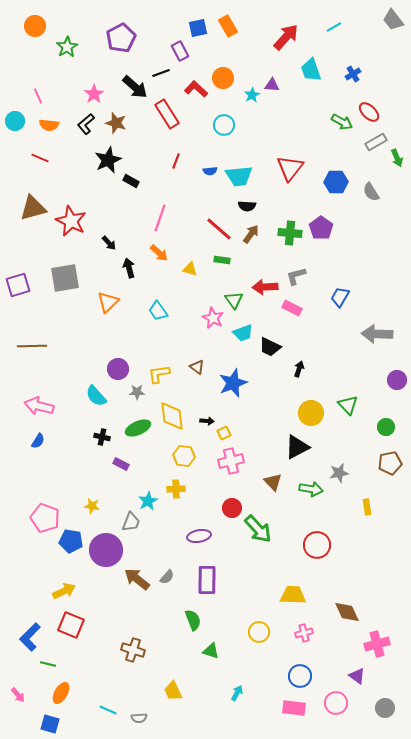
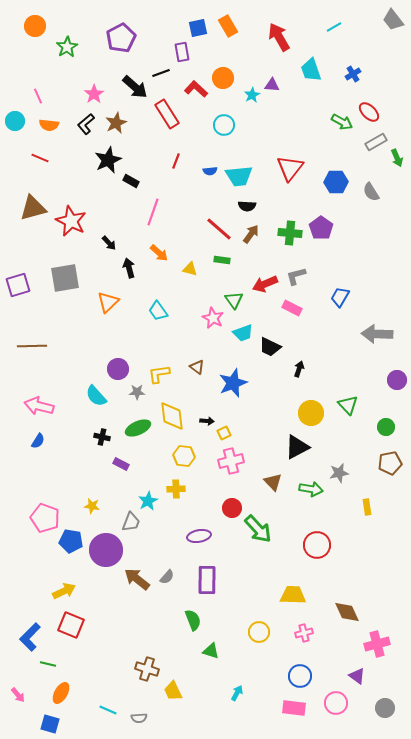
red arrow at (286, 37): moved 7 px left; rotated 72 degrees counterclockwise
purple rectangle at (180, 51): moved 2 px right, 1 px down; rotated 18 degrees clockwise
brown star at (116, 123): rotated 30 degrees clockwise
pink line at (160, 218): moved 7 px left, 6 px up
red arrow at (265, 287): moved 3 px up; rotated 20 degrees counterclockwise
brown cross at (133, 650): moved 14 px right, 19 px down
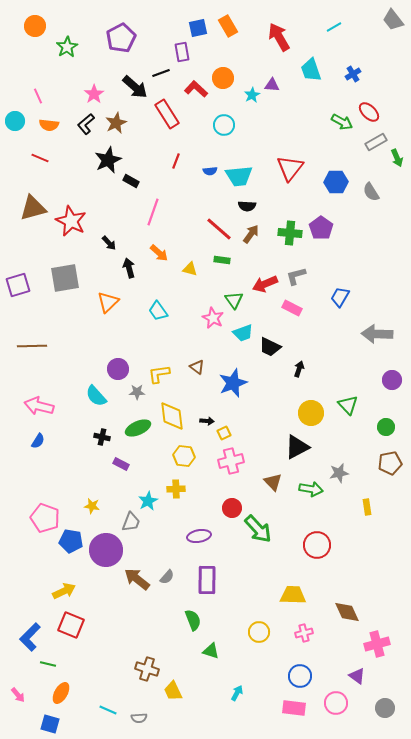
purple circle at (397, 380): moved 5 px left
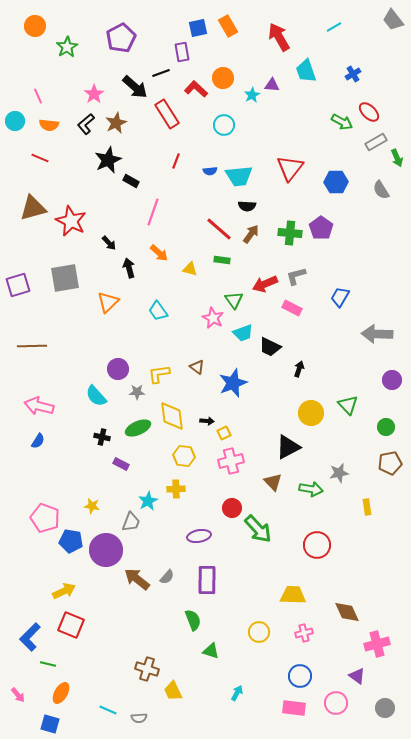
cyan trapezoid at (311, 70): moved 5 px left, 1 px down
gray semicircle at (371, 192): moved 10 px right, 2 px up
black triangle at (297, 447): moved 9 px left
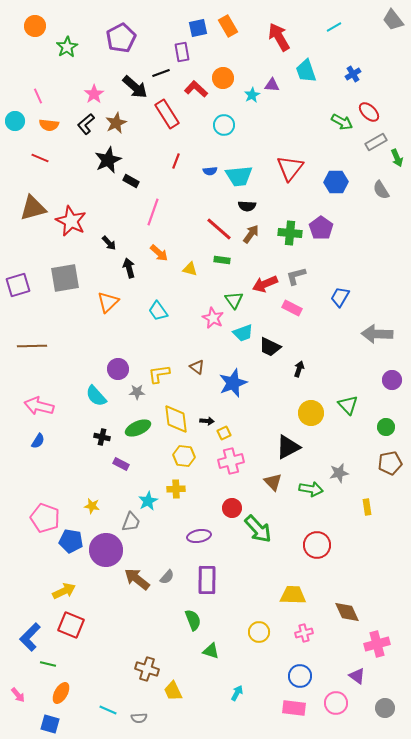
yellow diamond at (172, 416): moved 4 px right, 3 px down
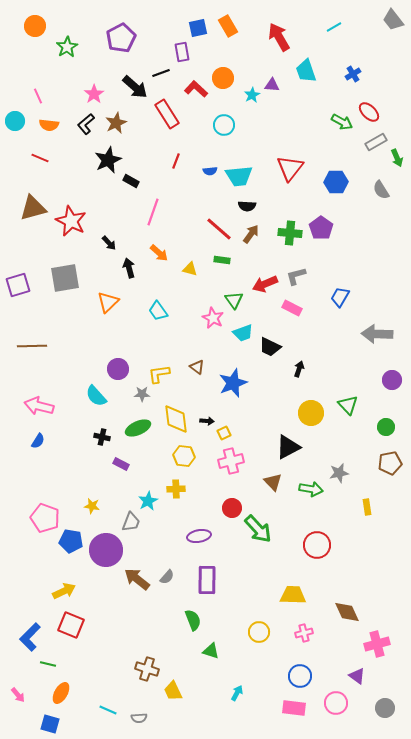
gray star at (137, 392): moved 5 px right, 2 px down
